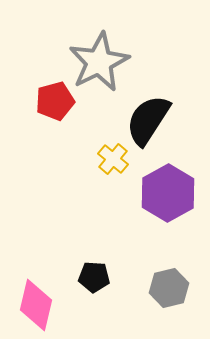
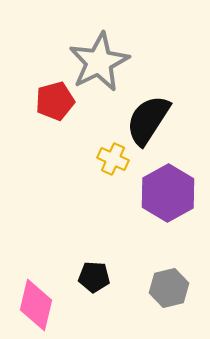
yellow cross: rotated 16 degrees counterclockwise
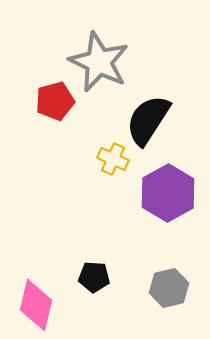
gray star: rotated 20 degrees counterclockwise
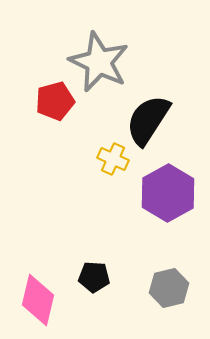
pink diamond: moved 2 px right, 5 px up
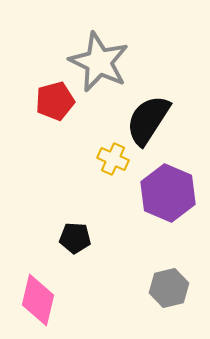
purple hexagon: rotated 8 degrees counterclockwise
black pentagon: moved 19 px left, 39 px up
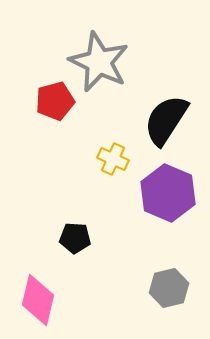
black semicircle: moved 18 px right
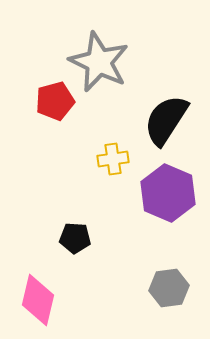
yellow cross: rotated 32 degrees counterclockwise
gray hexagon: rotated 6 degrees clockwise
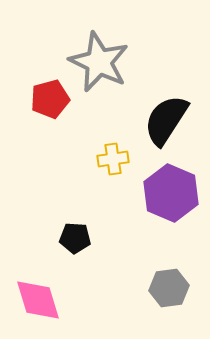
red pentagon: moved 5 px left, 2 px up
purple hexagon: moved 3 px right
pink diamond: rotated 30 degrees counterclockwise
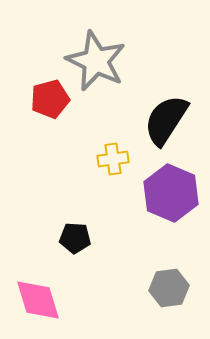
gray star: moved 3 px left, 1 px up
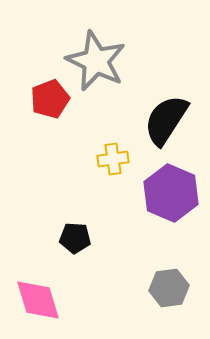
red pentagon: rotated 6 degrees counterclockwise
